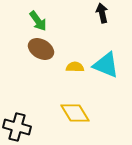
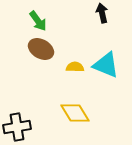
black cross: rotated 24 degrees counterclockwise
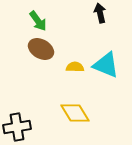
black arrow: moved 2 px left
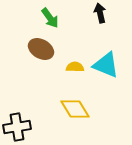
green arrow: moved 12 px right, 3 px up
yellow diamond: moved 4 px up
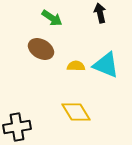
green arrow: moved 2 px right; rotated 20 degrees counterclockwise
yellow semicircle: moved 1 px right, 1 px up
yellow diamond: moved 1 px right, 3 px down
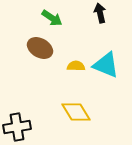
brown ellipse: moved 1 px left, 1 px up
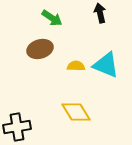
brown ellipse: moved 1 px down; rotated 45 degrees counterclockwise
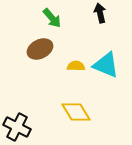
green arrow: rotated 15 degrees clockwise
brown ellipse: rotated 10 degrees counterclockwise
black cross: rotated 36 degrees clockwise
